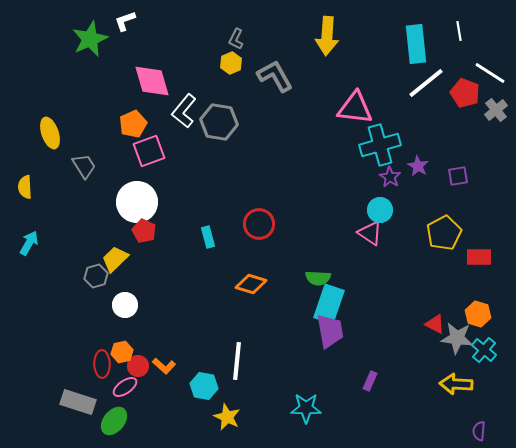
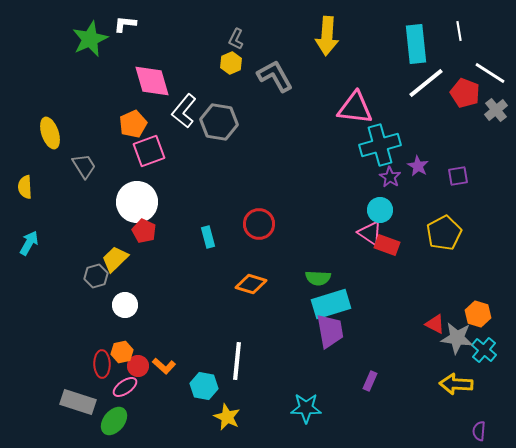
white L-shape at (125, 21): moved 3 px down; rotated 25 degrees clockwise
red rectangle at (479, 257): moved 92 px left, 12 px up; rotated 20 degrees clockwise
cyan rectangle at (329, 304): moved 2 px right; rotated 54 degrees clockwise
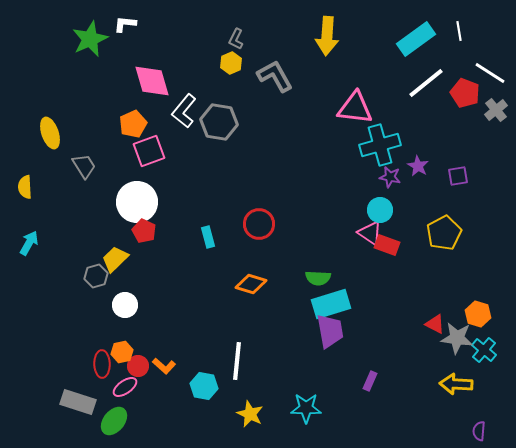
cyan rectangle at (416, 44): moved 5 px up; rotated 60 degrees clockwise
purple star at (390, 177): rotated 20 degrees counterclockwise
yellow star at (227, 417): moved 23 px right, 3 px up
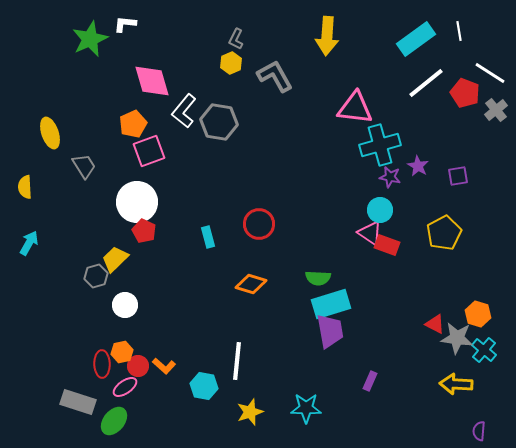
yellow star at (250, 414): moved 2 px up; rotated 28 degrees clockwise
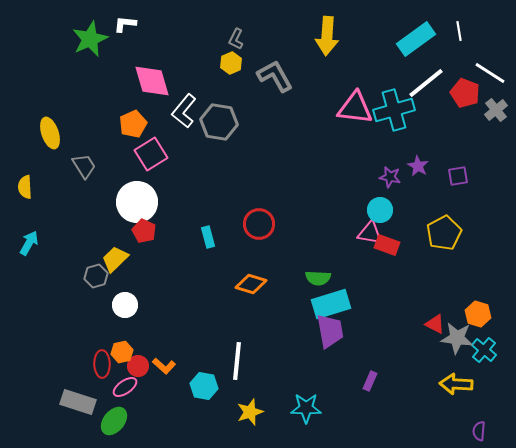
cyan cross at (380, 145): moved 14 px right, 35 px up
pink square at (149, 151): moved 2 px right, 3 px down; rotated 12 degrees counterclockwise
pink triangle at (370, 233): rotated 24 degrees counterclockwise
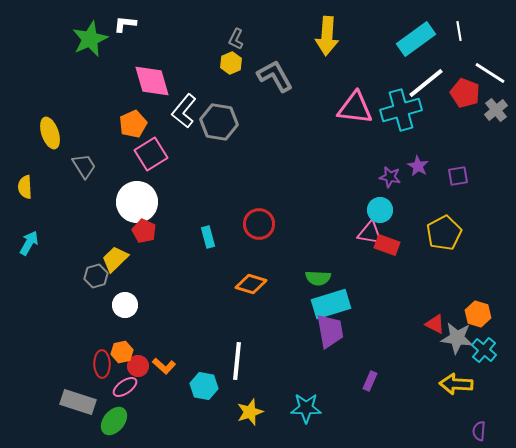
cyan cross at (394, 110): moved 7 px right
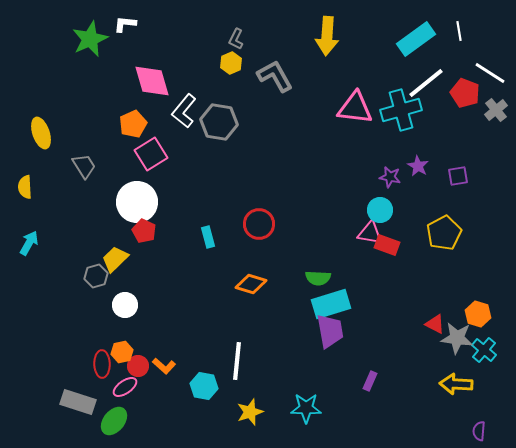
yellow ellipse at (50, 133): moved 9 px left
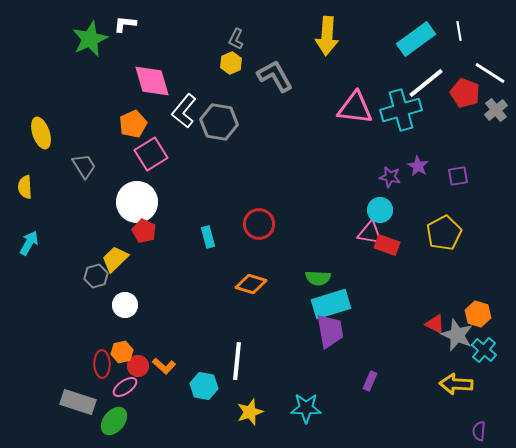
gray star at (457, 338): moved 3 px up; rotated 16 degrees clockwise
